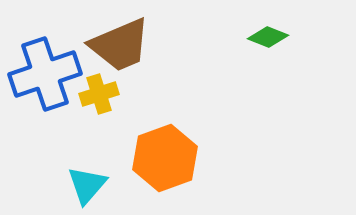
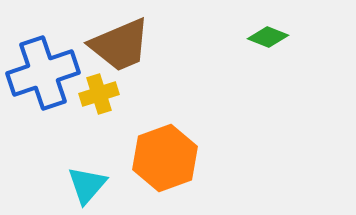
blue cross: moved 2 px left, 1 px up
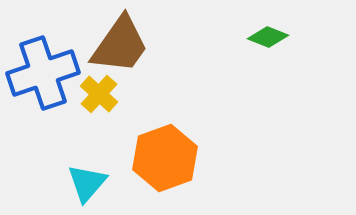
brown trapezoid: rotated 32 degrees counterclockwise
yellow cross: rotated 30 degrees counterclockwise
cyan triangle: moved 2 px up
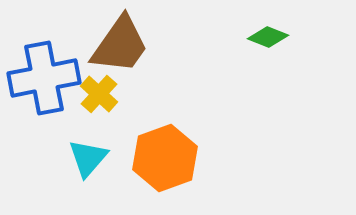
blue cross: moved 1 px right, 5 px down; rotated 8 degrees clockwise
cyan triangle: moved 1 px right, 25 px up
